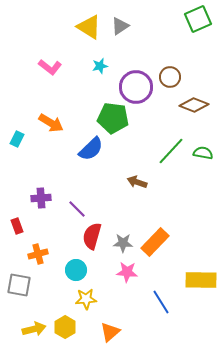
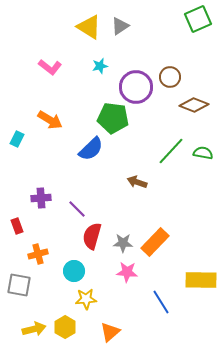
orange arrow: moved 1 px left, 3 px up
cyan circle: moved 2 px left, 1 px down
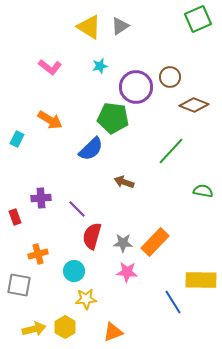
green semicircle: moved 38 px down
brown arrow: moved 13 px left
red rectangle: moved 2 px left, 9 px up
blue line: moved 12 px right
orange triangle: moved 3 px right; rotated 20 degrees clockwise
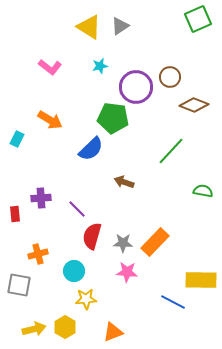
red rectangle: moved 3 px up; rotated 14 degrees clockwise
blue line: rotated 30 degrees counterclockwise
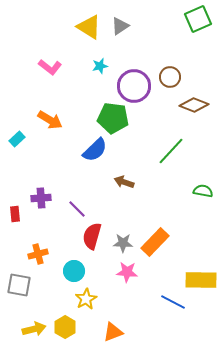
purple circle: moved 2 px left, 1 px up
cyan rectangle: rotated 21 degrees clockwise
blue semicircle: moved 4 px right, 1 px down
yellow star: rotated 25 degrees counterclockwise
